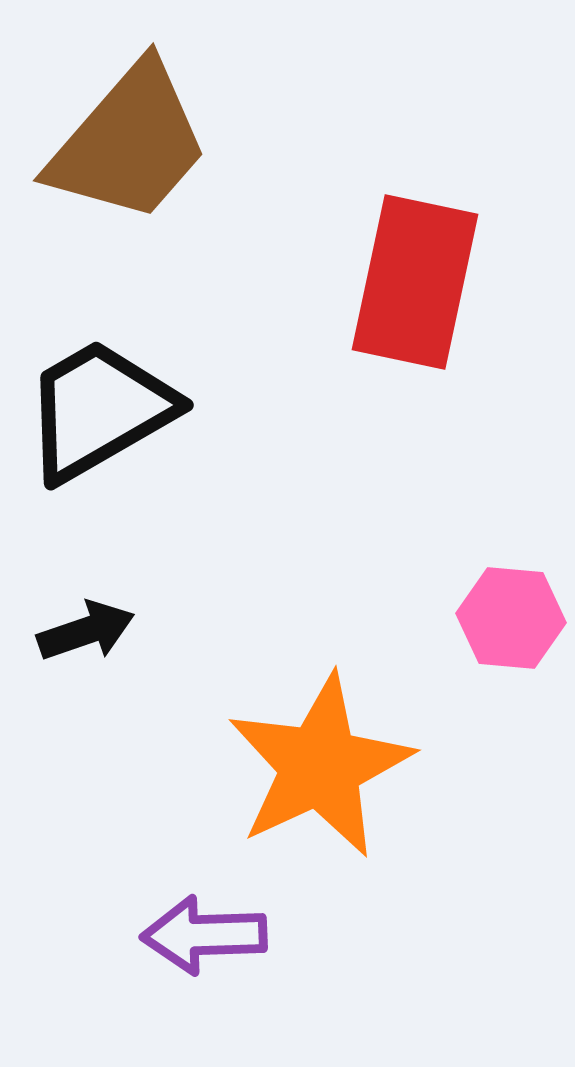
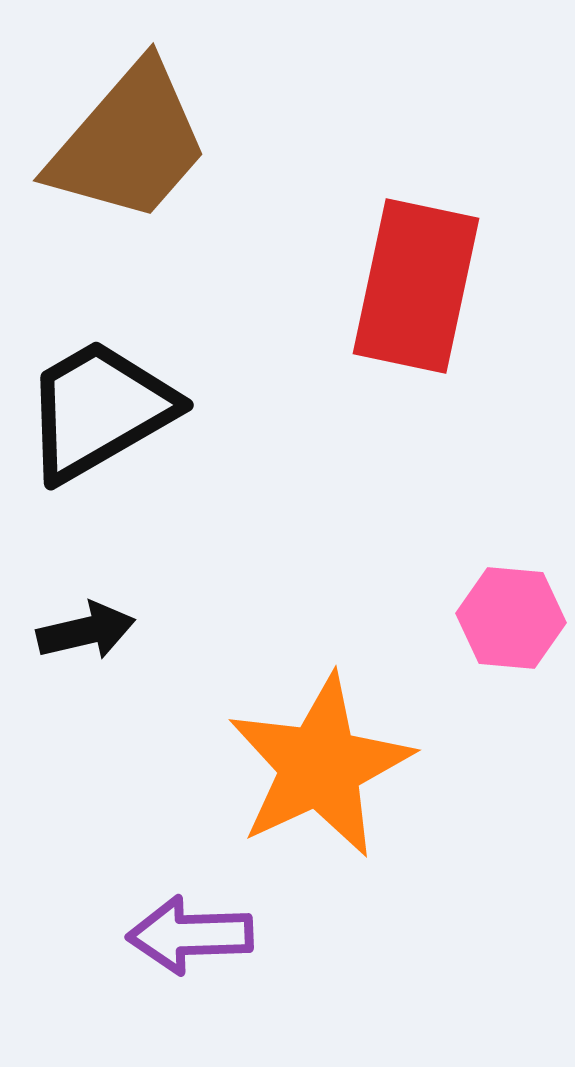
red rectangle: moved 1 px right, 4 px down
black arrow: rotated 6 degrees clockwise
purple arrow: moved 14 px left
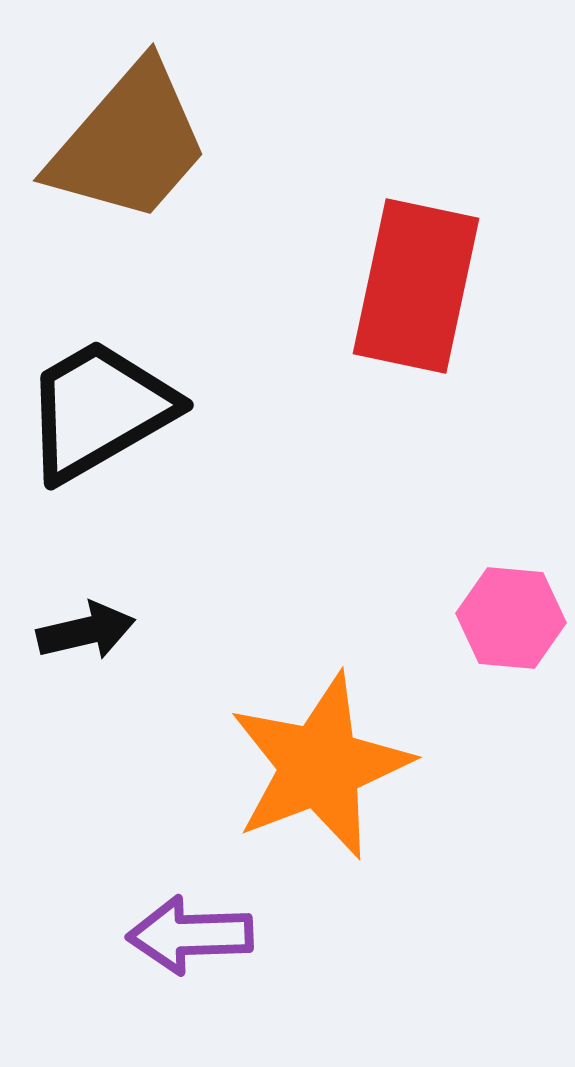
orange star: rotated 4 degrees clockwise
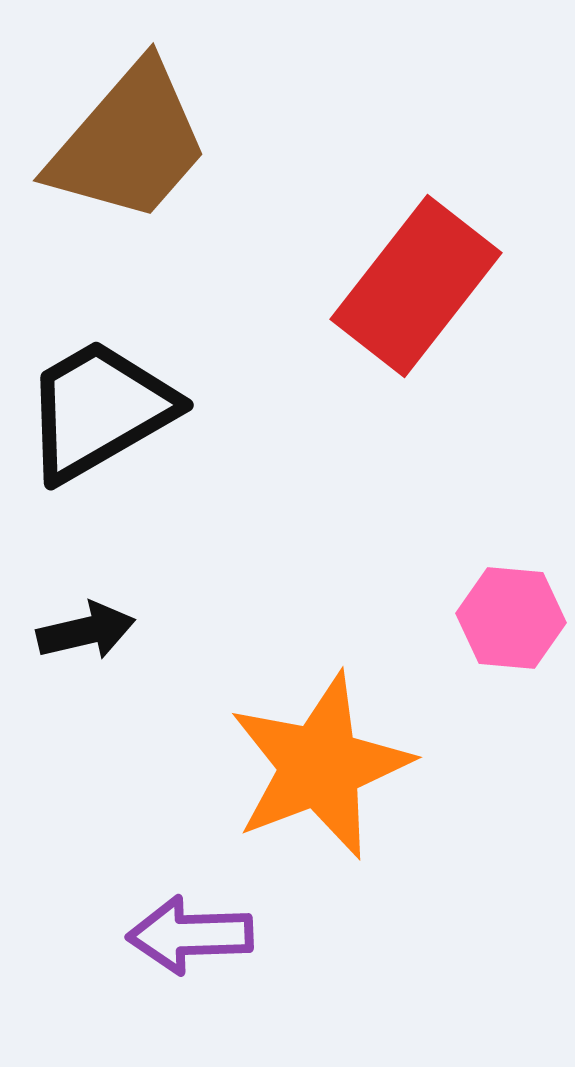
red rectangle: rotated 26 degrees clockwise
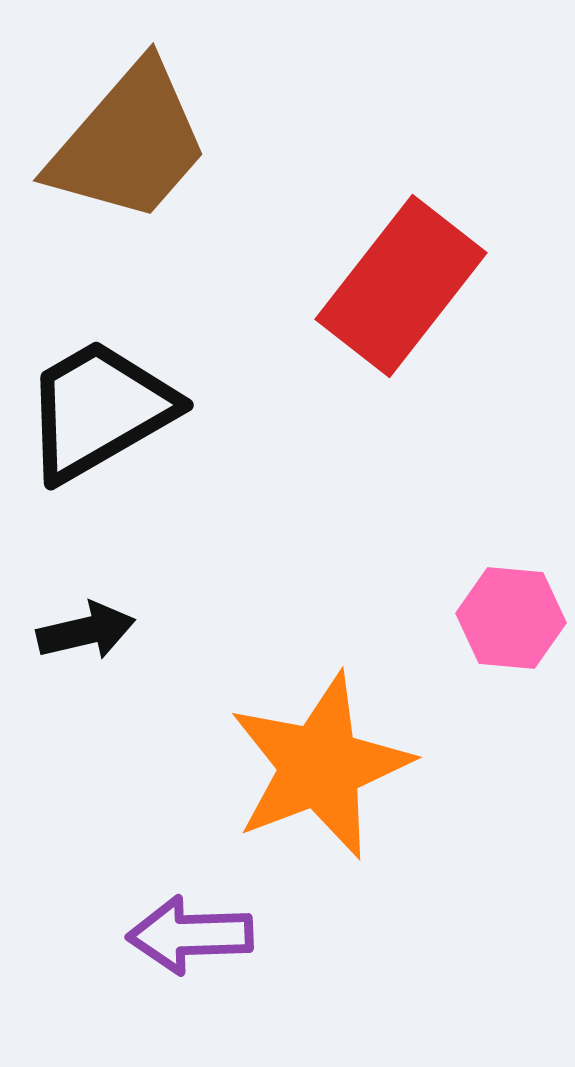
red rectangle: moved 15 px left
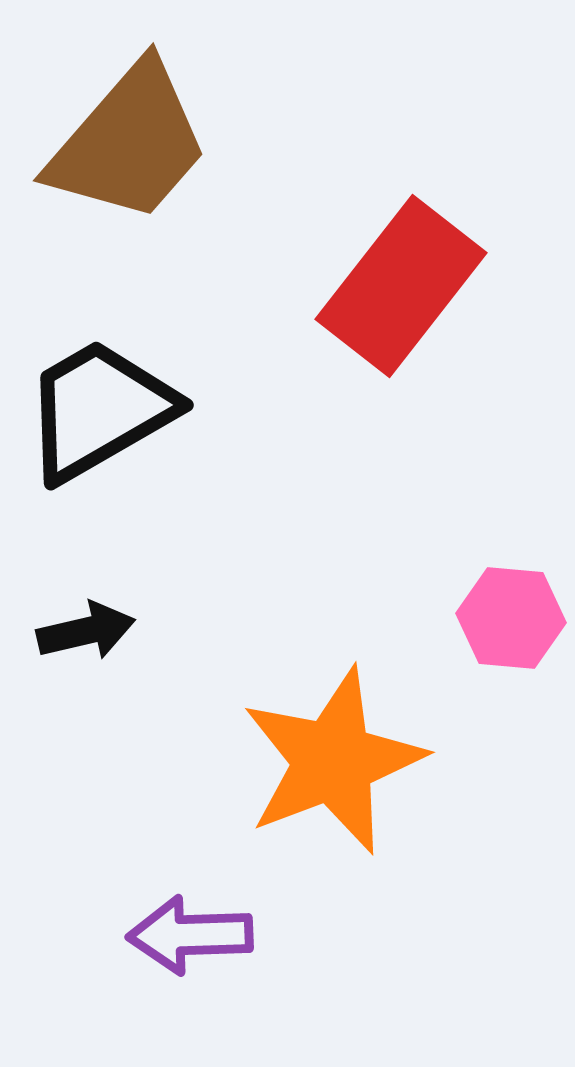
orange star: moved 13 px right, 5 px up
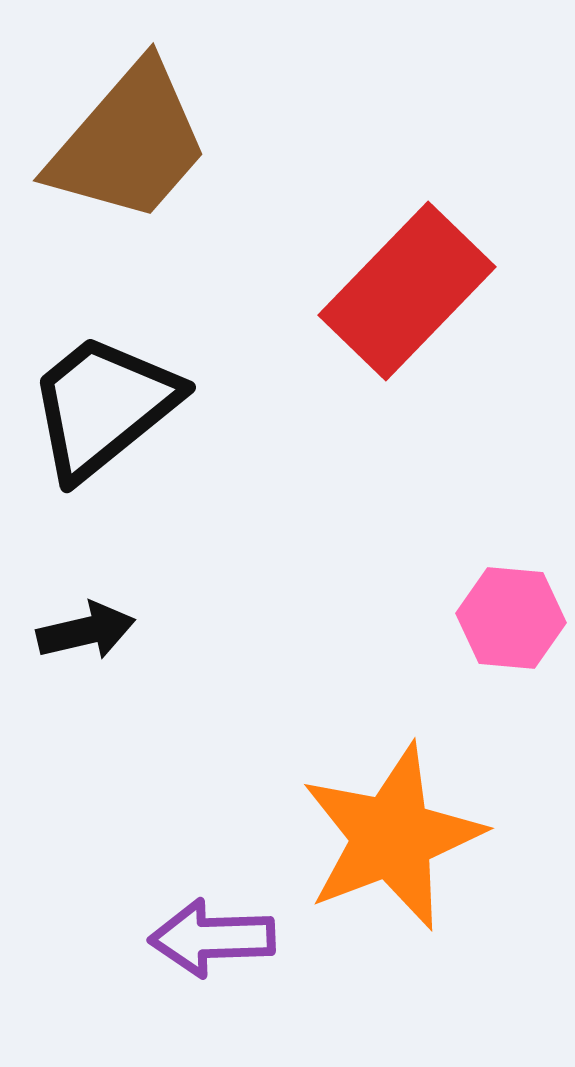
red rectangle: moved 6 px right, 5 px down; rotated 6 degrees clockwise
black trapezoid: moved 4 px right, 4 px up; rotated 9 degrees counterclockwise
orange star: moved 59 px right, 76 px down
purple arrow: moved 22 px right, 3 px down
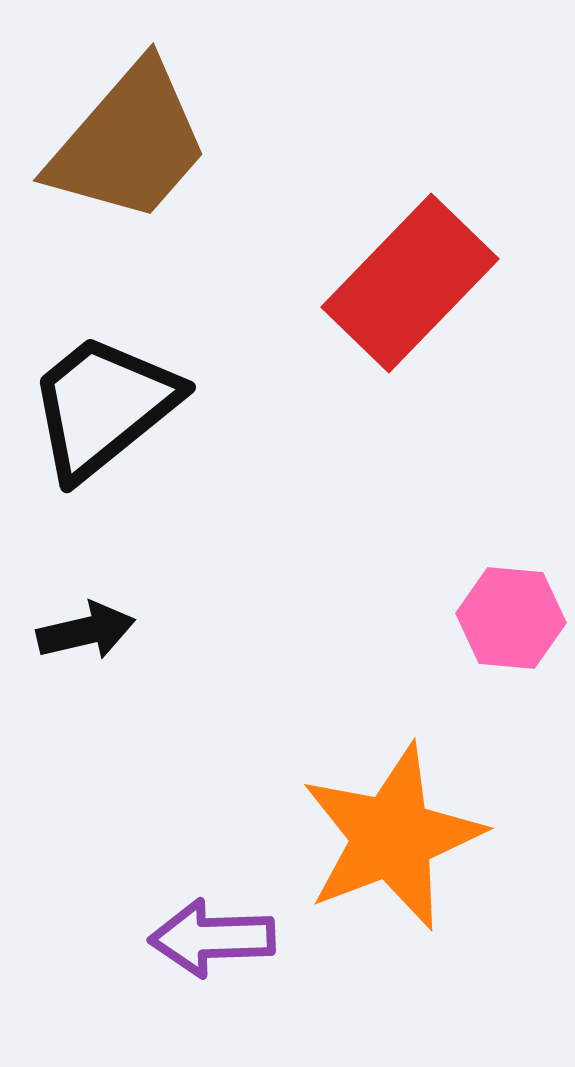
red rectangle: moved 3 px right, 8 px up
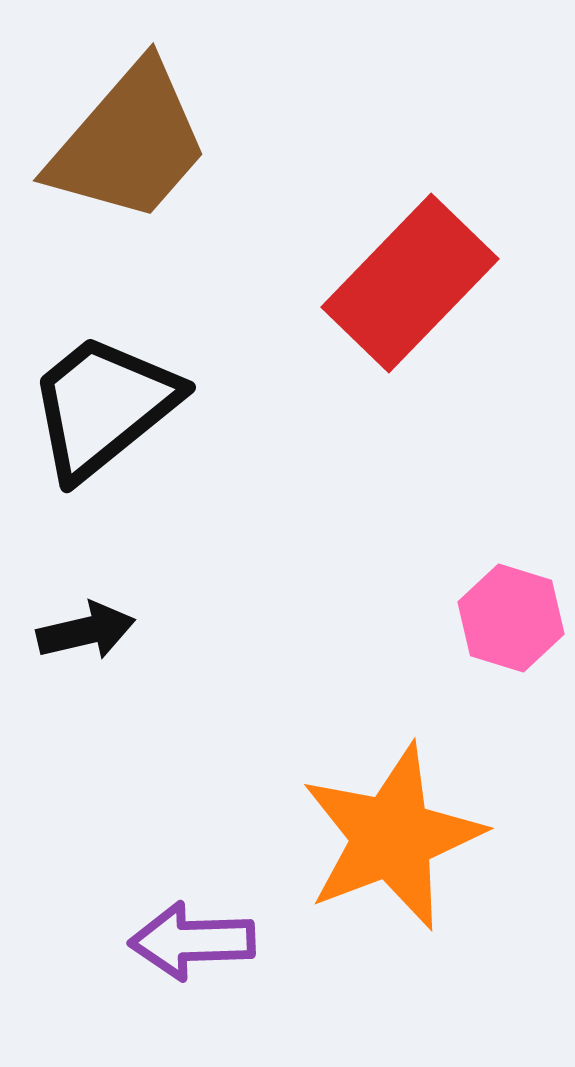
pink hexagon: rotated 12 degrees clockwise
purple arrow: moved 20 px left, 3 px down
